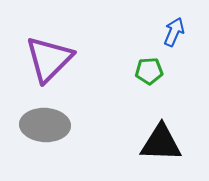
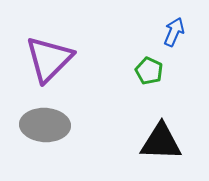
green pentagon: rotated 28 degrees clockwise
black triangle: moved 1 px up
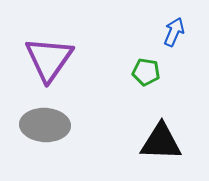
purple triangle: rotated 10 degrees counterclockwise
green pentagon: moved 3 px left, 1 px down; rotated 16 degrees counterclockwise
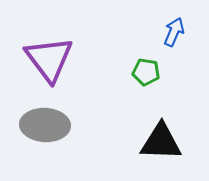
purple triangle: rotated 12 degrees counterclockwise
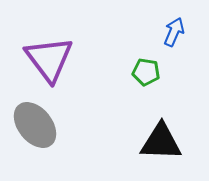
gray ellipse: moved 10 px left; rotated 48 degrees clockwise
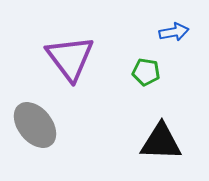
blue arrow: rotated 56 degrees clockwise
purple triangle: moved 21 px right, 1 px up
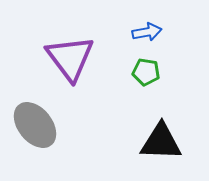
blue arrow: moved 27 px left
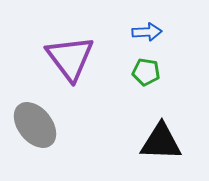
blue arrow: rotated 8 degrees clockwise
